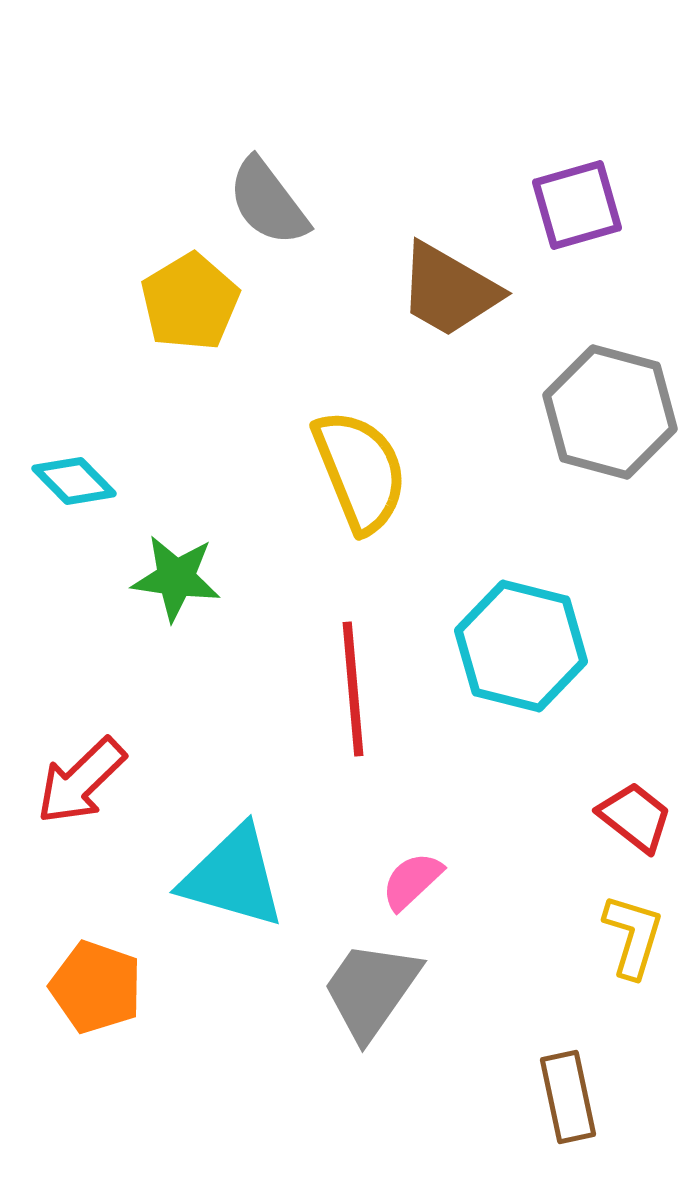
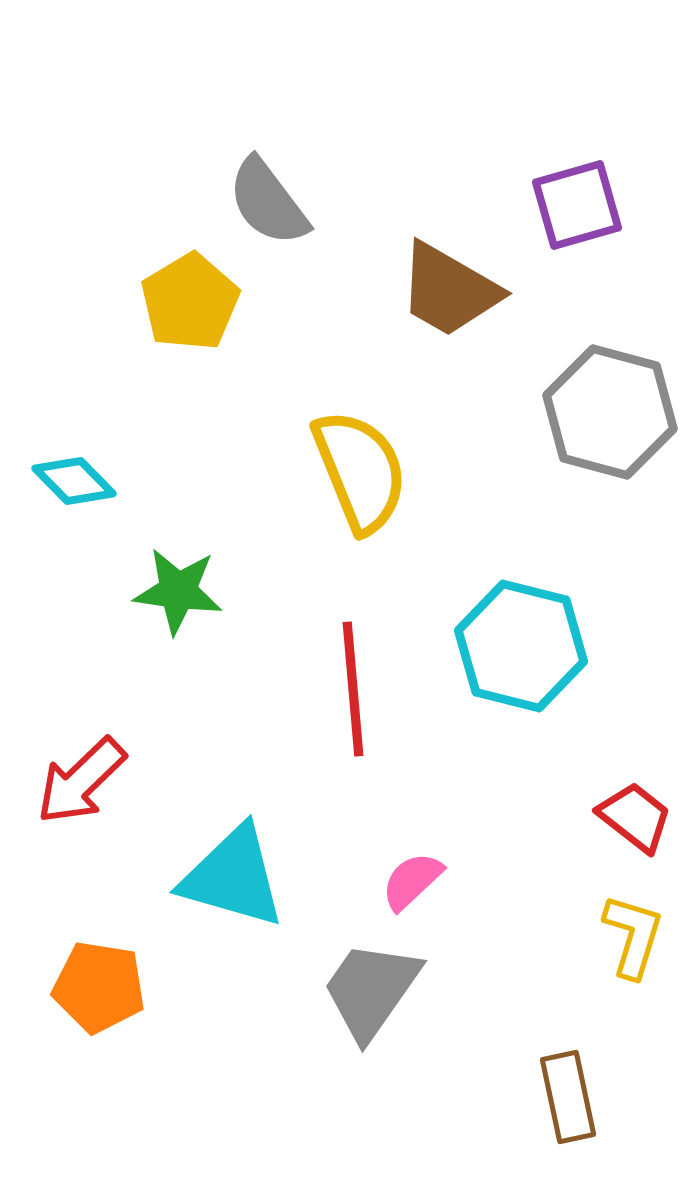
green star: moved 2 px right, 13 px down
orange pentagon: moved 3 px right; rotated 10 degrees counterclockwise
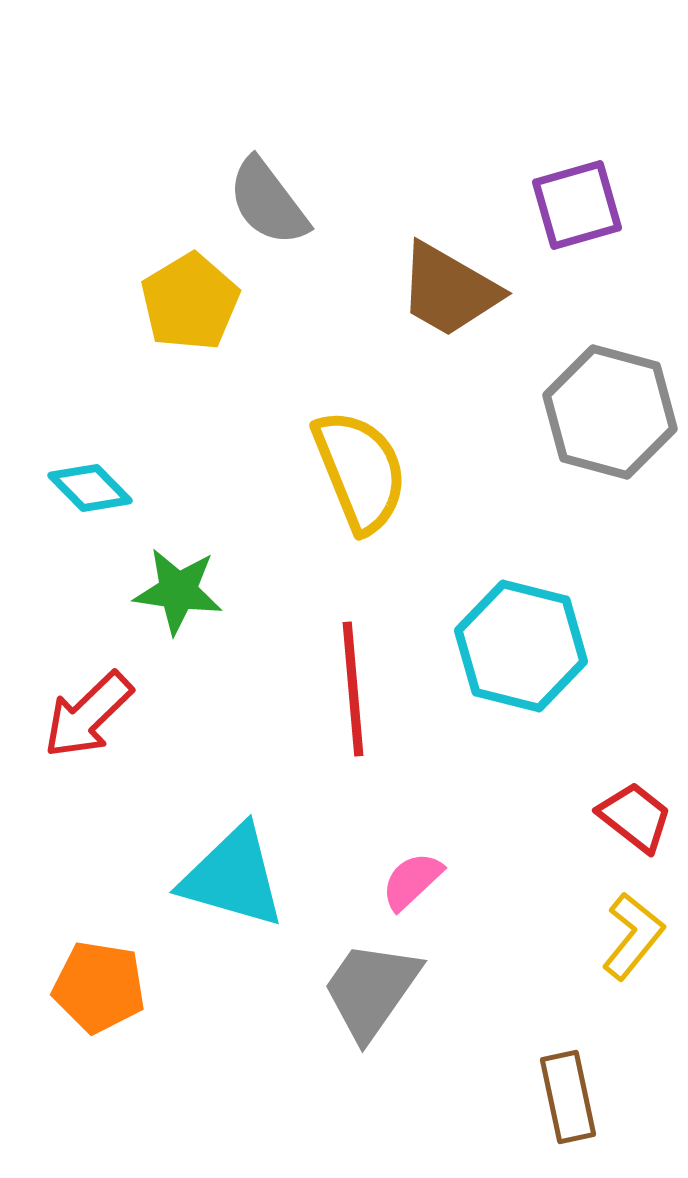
cyan diamond: moved 16 px right, 7 px down
red arrow: moved 7 px right, 66 px up
yellow L-shape: rotated 22 degrees clockwise
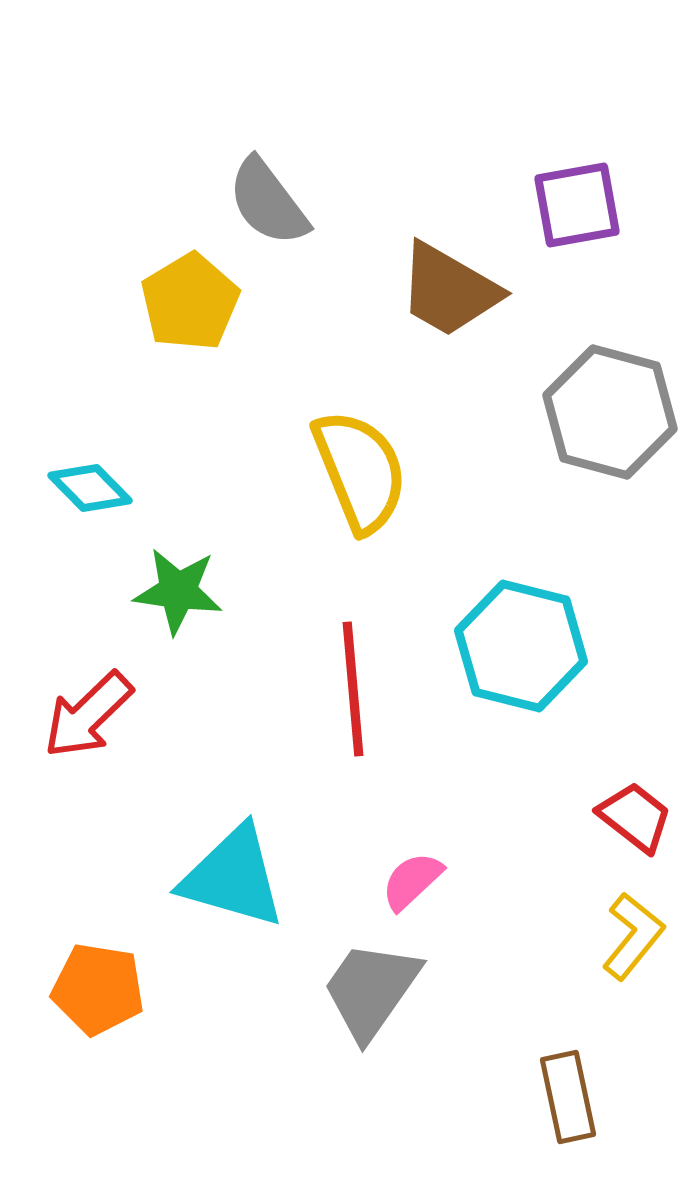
purple square: rotated 6 degrees clockwise
orange pentagon: moved 1 px left, 2 px down
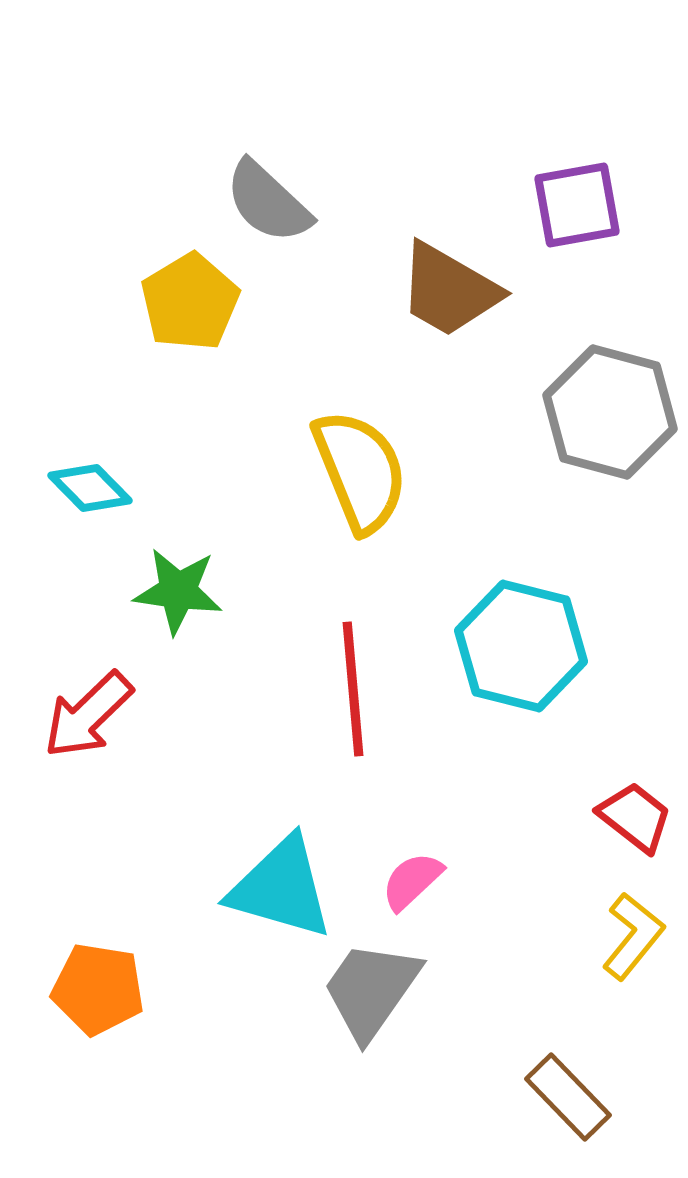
gray semicircle: rotated 10 degrees counterclockwise
cyan triangle: moved 48 px right, 11 px down
brown rectangle: rotated 32 degrees counterclockwise
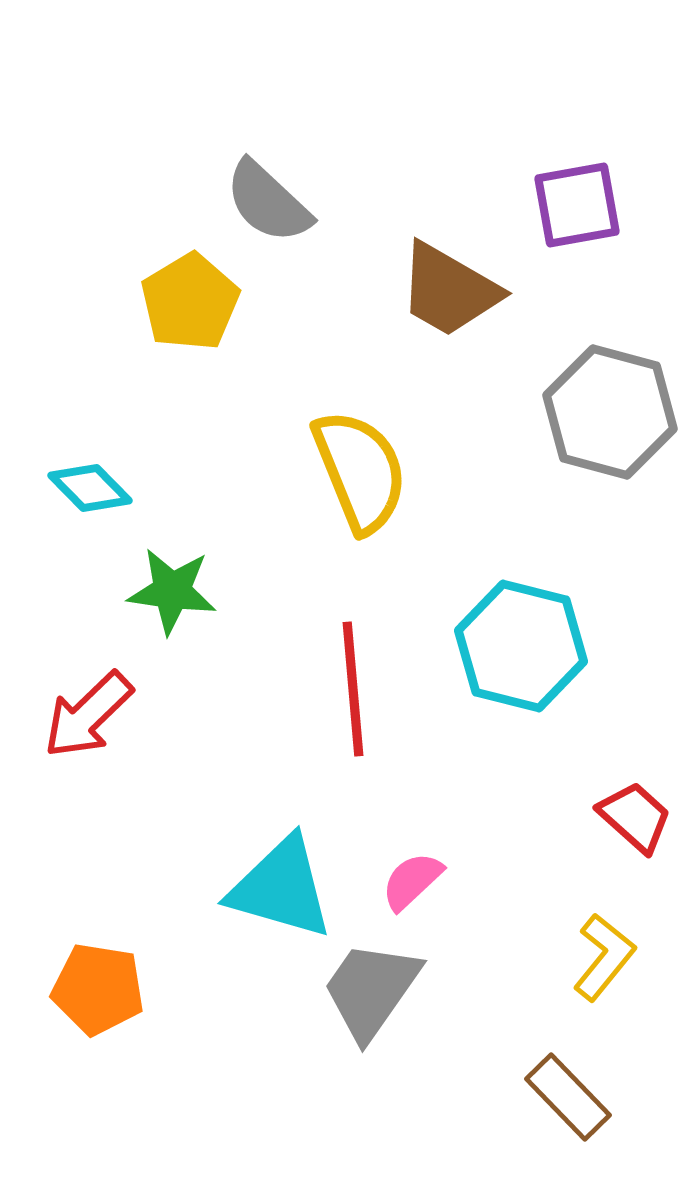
green star: moved 6 px left
red trapezoid: rotated 4 degrees clockwise
yellow L-shape: moved 29 px left, 21 px down
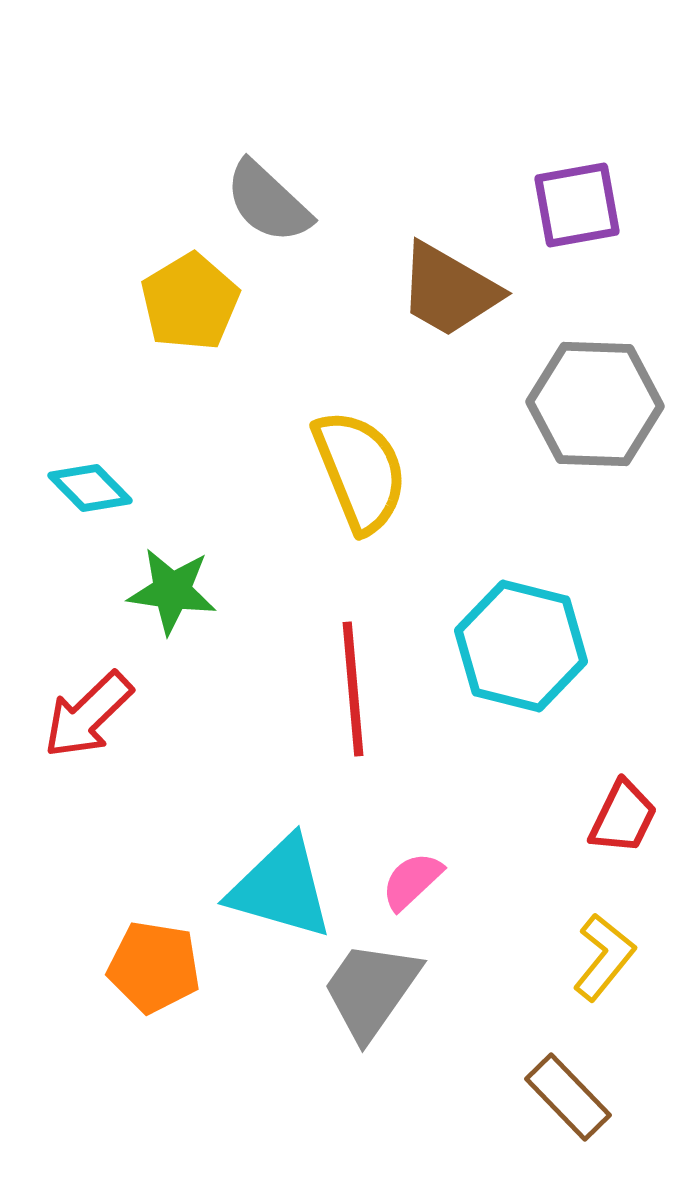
gray hexagon: moved 15 px left, 8 px up; rotated 13 degrees counterclockwise
red trapezoid: moved 12 px left; rotated 74 degrees clockwise
orange pentagon: moved 56 px right, 22 px up
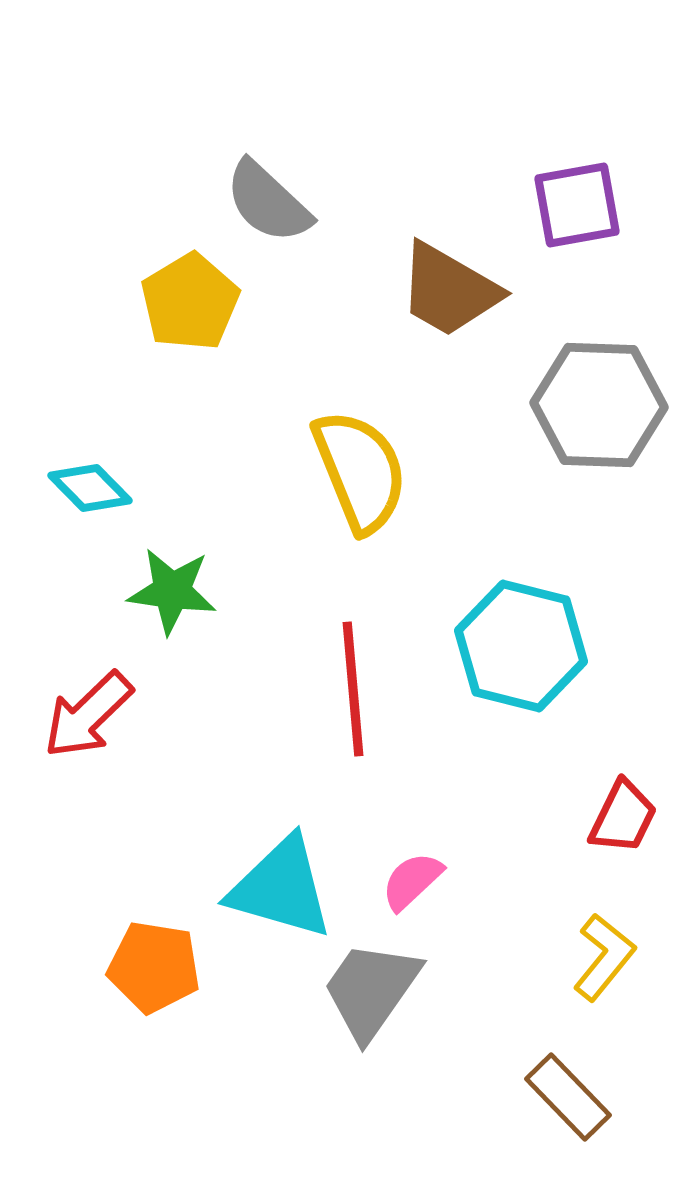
gray hexagon: moved 4 px right, 1 px down
